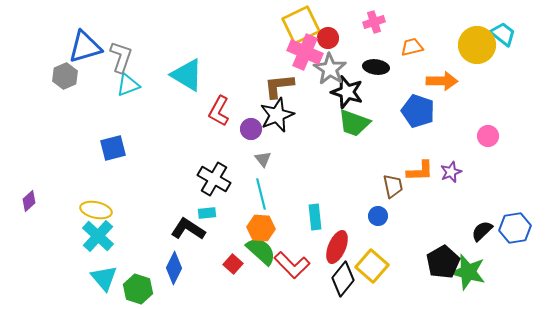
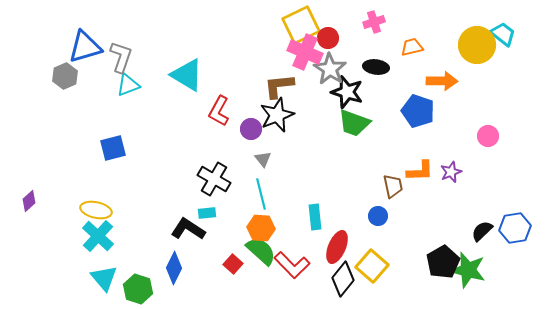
green star at (468, 272): moved 2 px up
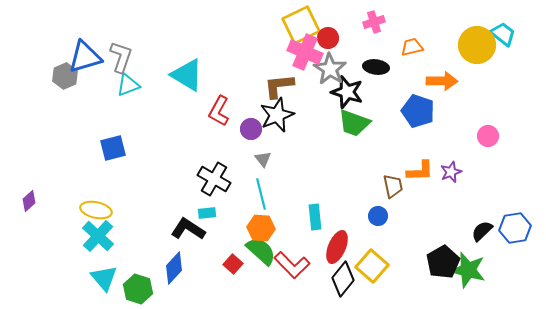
blue triangle at (85, 47): moved 10 px down
blue diamond at (174, 268): rotated 16 degrees clockwise
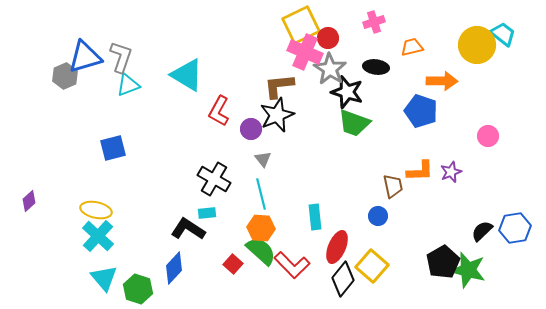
blue pentagon at (418, 111): moved 3 px right
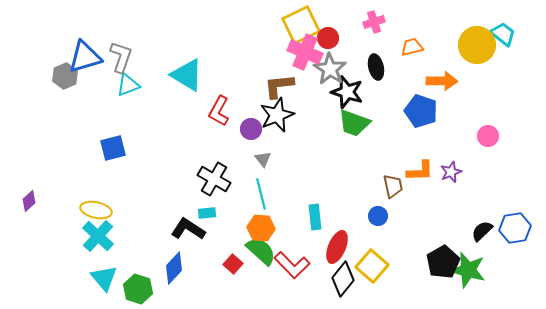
black ellipse at (376, 67): rotated 70 degrees clockwise
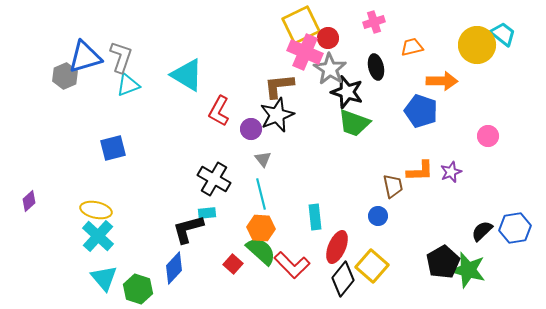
black L-shape at (188, 229): rotated 48 degrees counterclockwise
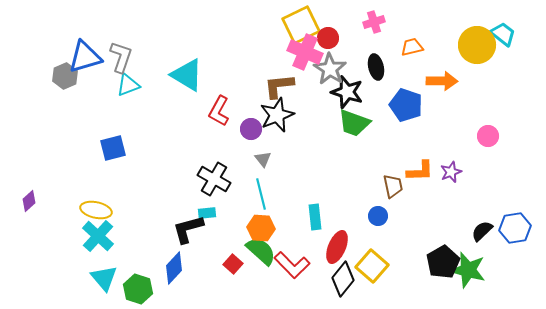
blue pentagon at (421, 111): moved 15 px left, 6 px up
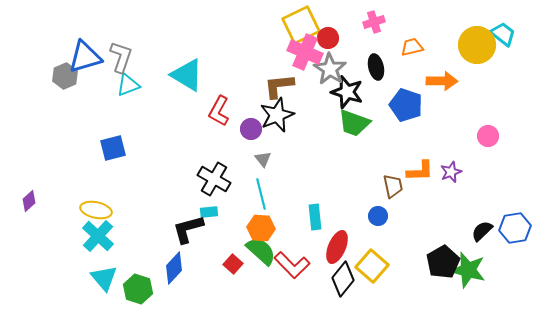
cyan rectangle at (207, 213): moved 2 px right, 1 px up
